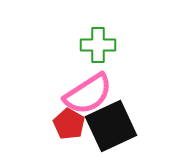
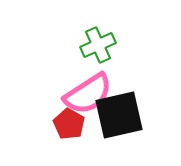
green cross: rotated 24 degrees counterclockwise
black square: moved 8 px right, 11 px up; rotated 12 degrees clockwise
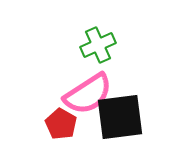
black square: moved 1 px right, 2 px down; rotated 6 degrees clockwise
red pentagon: moved 8 px left
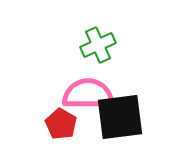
pink semicircle: rotated 147 degrees counterclockwise
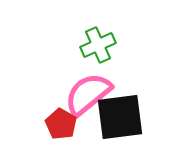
pink semicircle: rotated 39 degrees counterclockwise
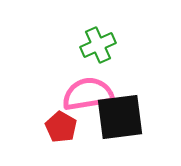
pink semicircle: rotated 30 degrees clockwise
red pentagon: moved 3 px down
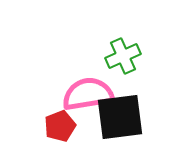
green cross: moved 25 px right, 11 px down
red pentagon: moved 1 px left, 1 px up; rotated 20 degrees clockwise
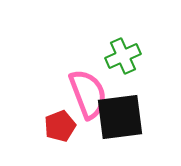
pink semicircle: rotated 78 degrees clockwise
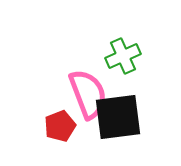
black square: moved 2 px left
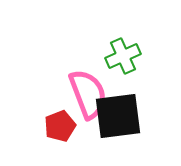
black square: moved 1 px up
